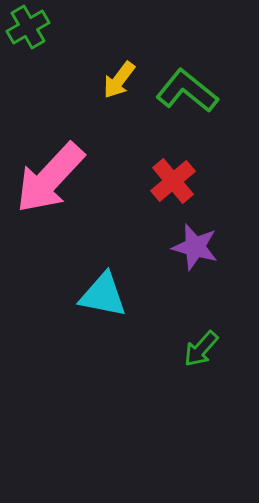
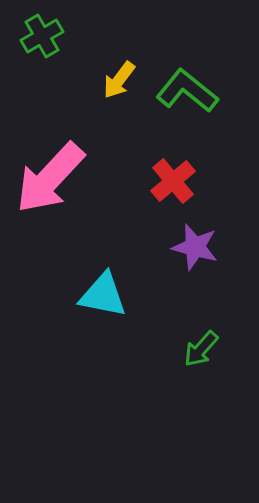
green cross: moved 14 px right, 9 px down
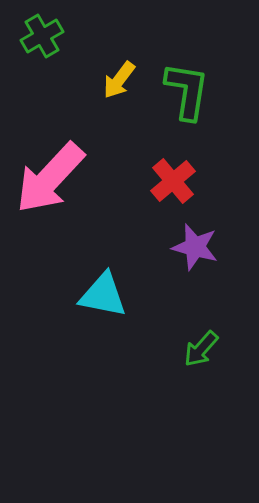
green L-shape: rotated 60 degrees clockwise
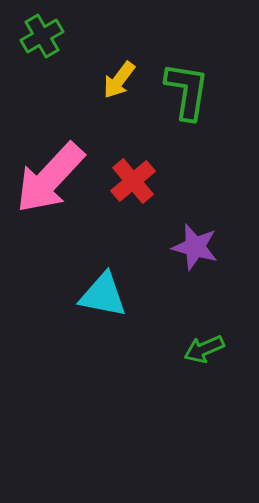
red cross: moved 40 px left
green arrow: moved 3 px right; rotated 24 degrees clockwise
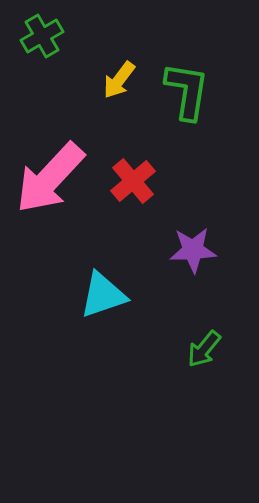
purple star: moved 2 px left, 3 px down; rotated 18 degrees counterclockwise
cyan triangle: rotated 30 degrees counterclockwise
green arrow: rotated 27 degrees counterclockwise
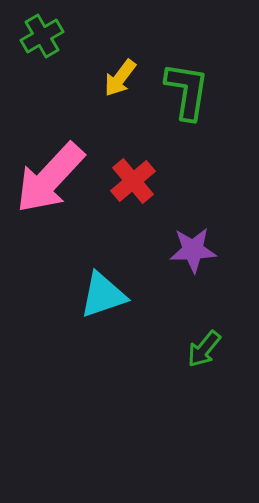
yellow arrow: moved 1 px right, 2 px up
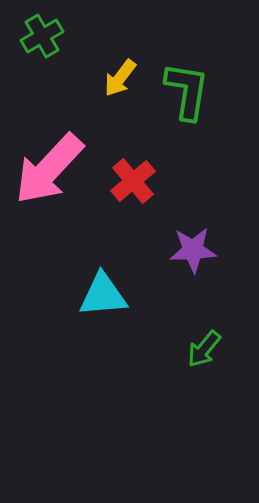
pink arrow: moved 1 px left, 9 px up
cyan triangle: rotated 14 degrees clockwise
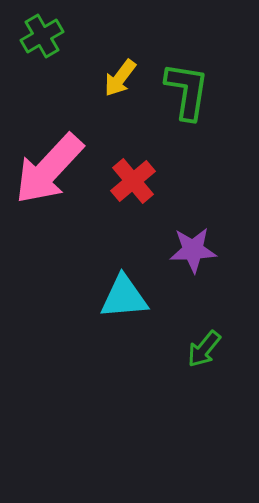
cyan triangle: moved 21 px right, 2 px down
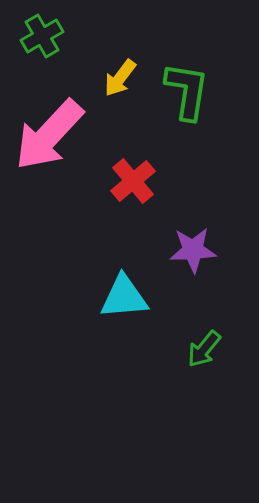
pink arrow: moved 34 px up
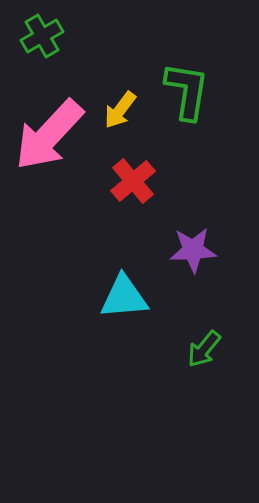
yellow arrow: moved 32 px down
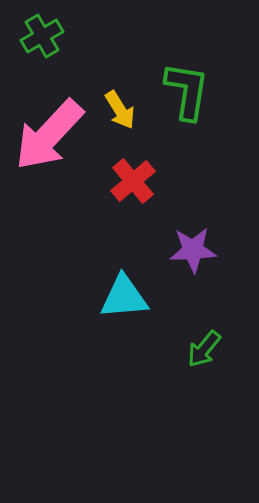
yellow arrow: rotated 69 degrees counterclockwise
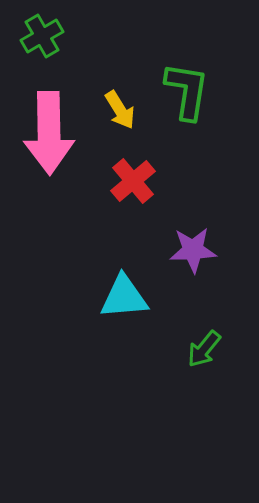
pink arrow: moved 2 px up; rotated 44 degrees counterclockwise
